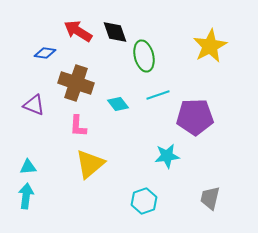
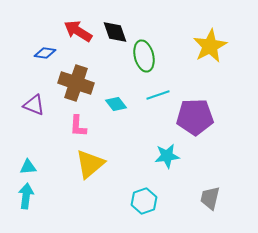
cyan diamond: moved 2 px left
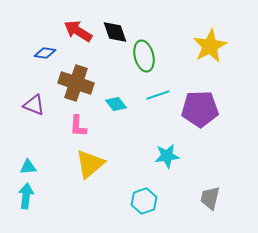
purple pentagon: moved 5 px right, 8 px up
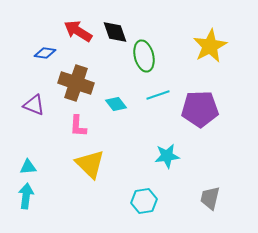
yellow triangle: rotated 36 degrees counterclockwise
cyan hexagon: rotated 10 degrees clockwise
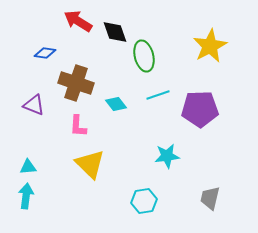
red arrow: moved 10 px up
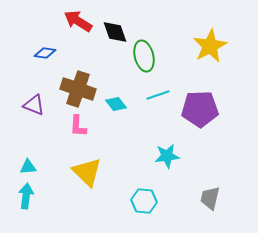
brown cross: moved 2 px right, 6 px down
yellow triangle: moved 3 px left, 8 px down
cyan hexagon: rotated 15 degrees clockwise
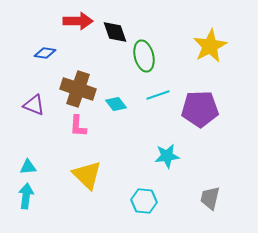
red arrow: rotated 148 degrees clockwise
yellow triangle: moved 3 px down
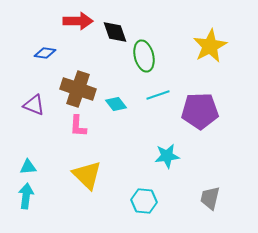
purple pentagon: moved 2 px down
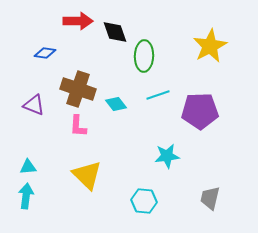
green ellipse: rotated 16 degrees clockwise
